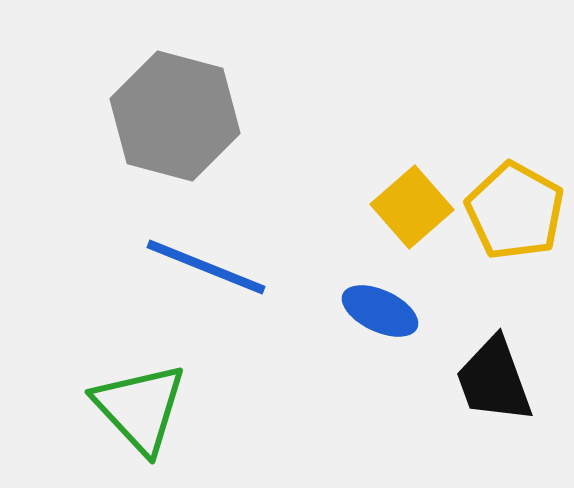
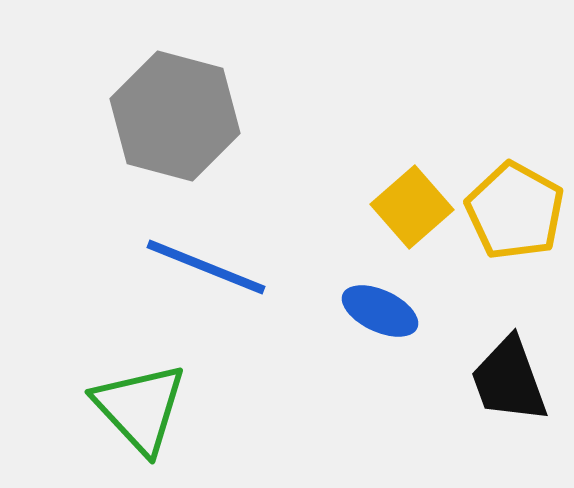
black trapezoid: moved 15 px right
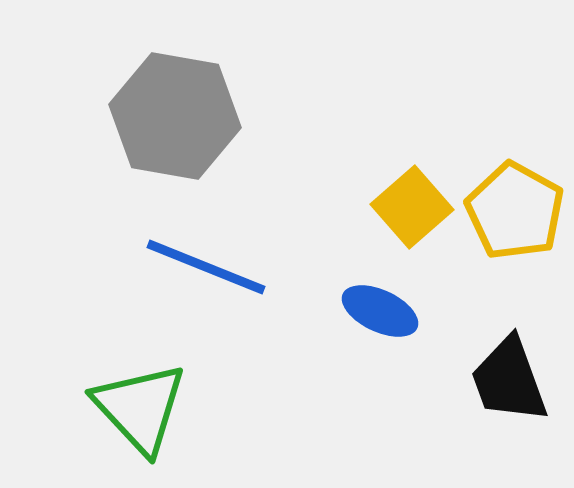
gray hexagon: rotated 5 degrees counterclockwise
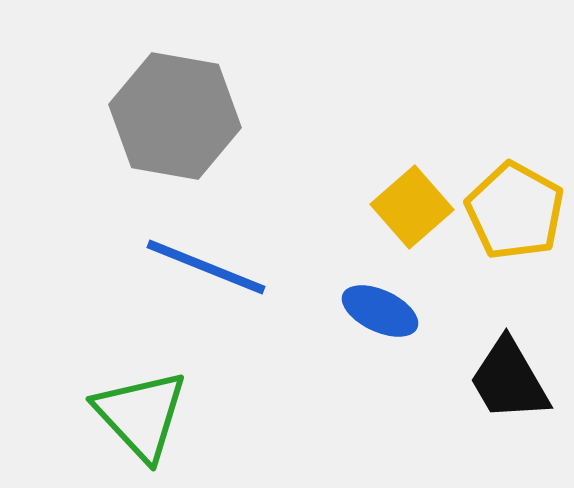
black trapezoid: rotated 10 degrees counterclockwise
green triangle: moved 1 px right, 7 px down
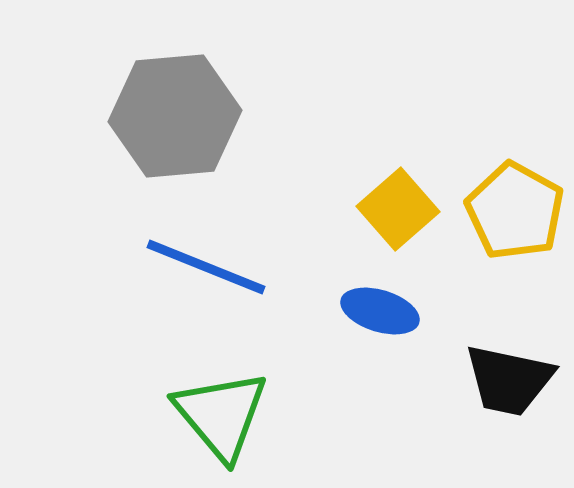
gray hexagon: rotated 15 degrees counterclockwise
yellow square: moved 14 px left, 2 px down
blue ellipse: rotated 8 degrees counterclockwise
black trapezoid: rotated 48 degrees counterclockwise
green triangle: moved 80 px right; rotated 3 degrees clockwise
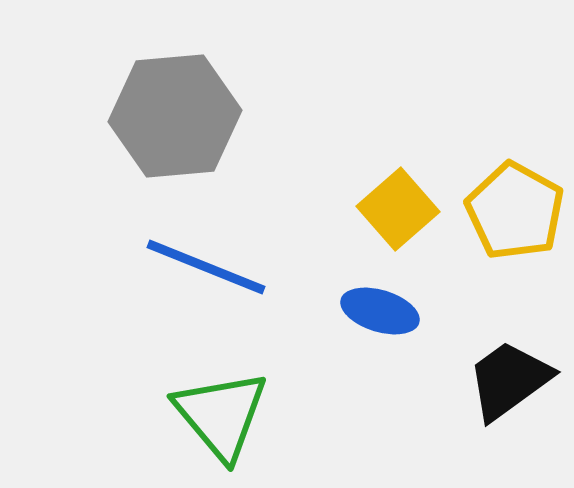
black trapezoid: rotated 132 degrees clockwise
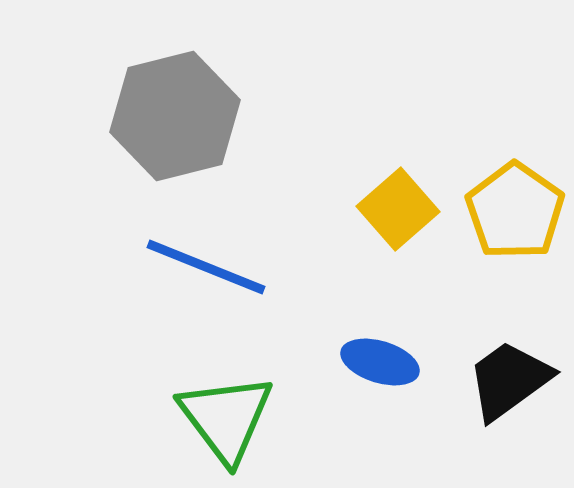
gray hexagon: rotated 9 degrees counterclockwise
yellow pentagon: rotated 6 degrees clockwise
blue ellipse: moved 51 px down
green triangle: moved 5 px right, 3 px down; rotated 3 degrees clockwise
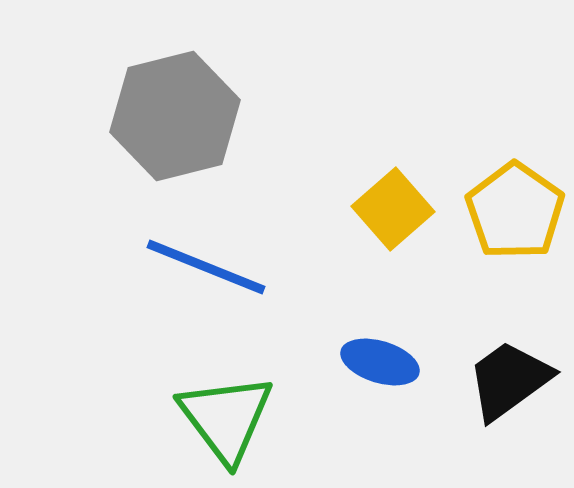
yellow square: moved 5 px left
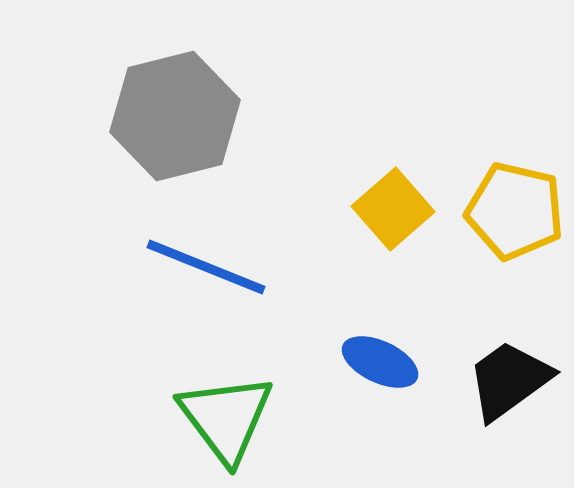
yellow pentagon: rotated 22 degrees counterclockwise
blue ellipse: rotated 8 degrees clockwise
